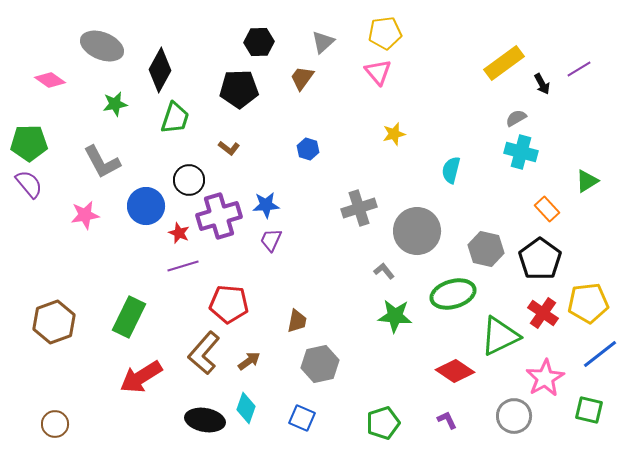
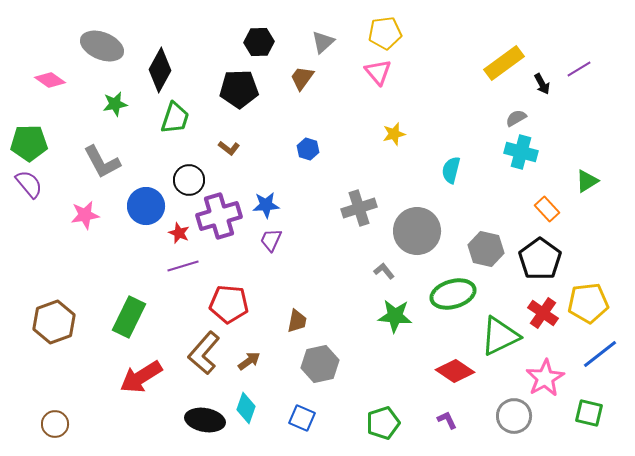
green square at (589, 410): moved 3 px down
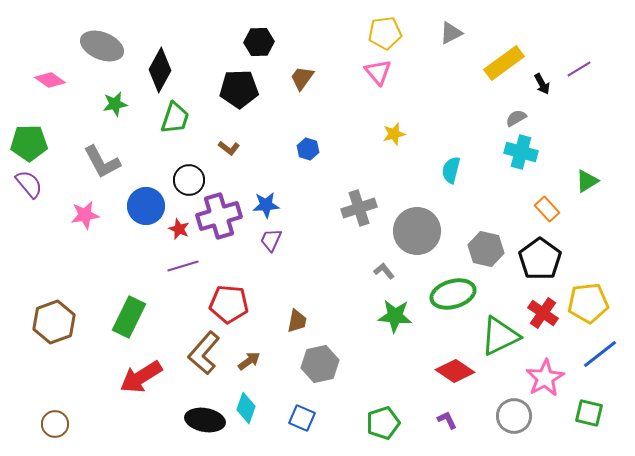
gray triangle at (323, 42): moved 128 px right, 9 px up; rotated 15 degrees clockwise
red star at (179, 233): moved 4 px up
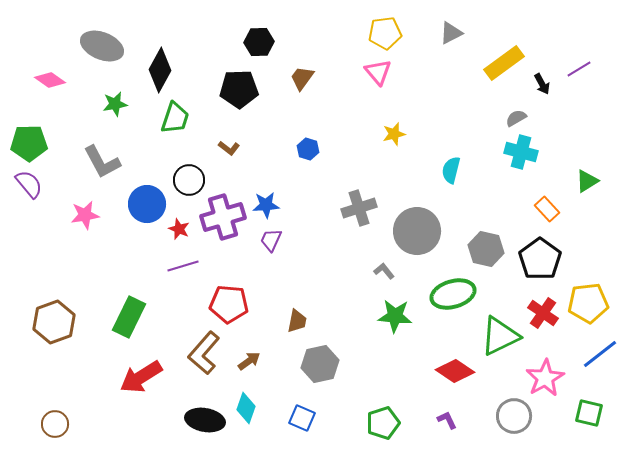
blue circle at (146, 206): moved 1 px right, 2 px up
purple cross at (219, 216): moved 4 px right, 1 px down
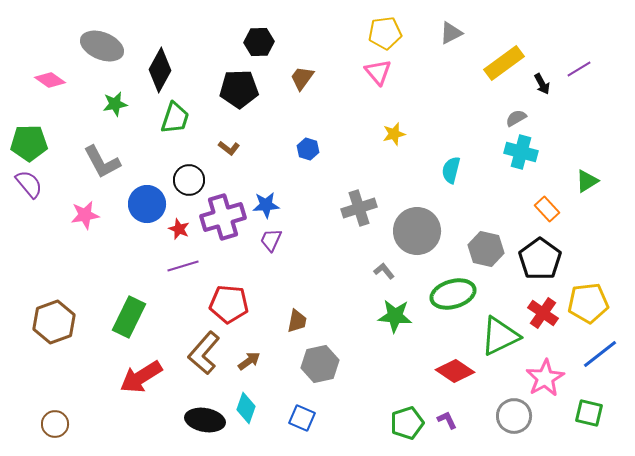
green pentagon at (383, 423): moved 24 px right
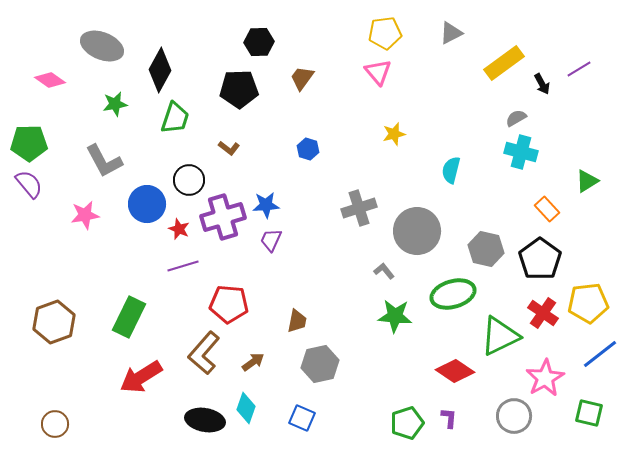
gray L-shape at (102, 162): moved 2 px right, 1 px up
brown arrow at (249, 361): moved 4 px right, 1 px down
purple L-shape at (447, 420): moved 2 px right, 2 px up; rotated 30 degrees clockwise
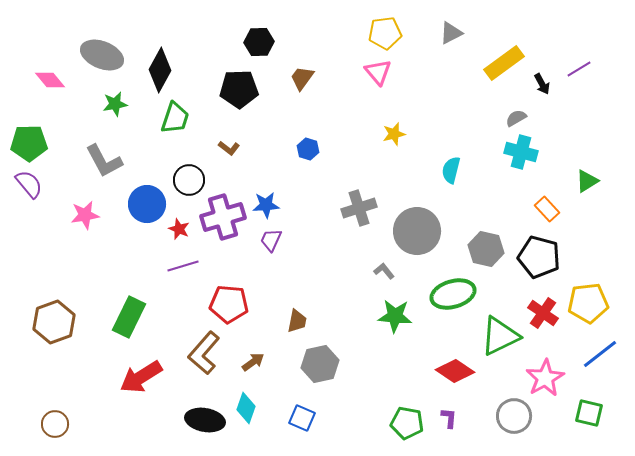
gray ellipse at (102, 46): moved 9 px down
pink diamond at (50, 80): rotated 16 degrees clockwise
black pentagon at (540, 259): moved 1 px left, 2 px up; rotated 21 degrees counterclockwise
green pentagon at (407, 423): rotated 28 degrees clockwise
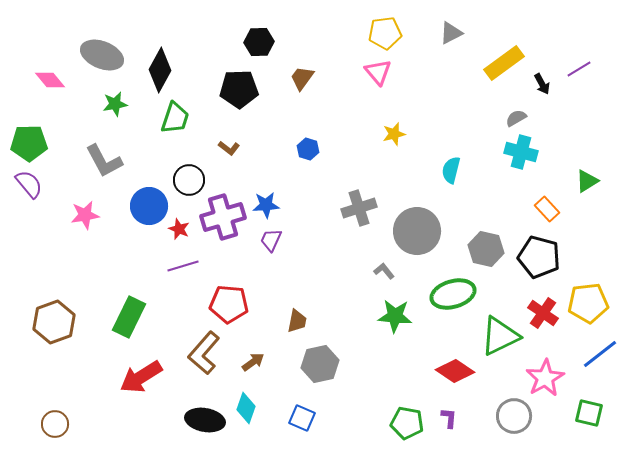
blue circle at (147, 204): moved 2 px right, 2 px down
